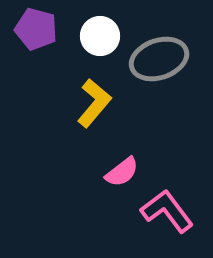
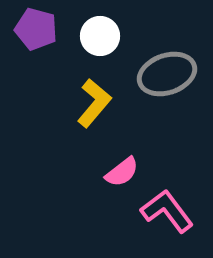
gray ellipse: moved 8 px right, 15 px down
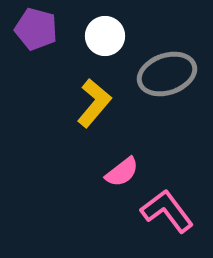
white circle: moved 5 px right
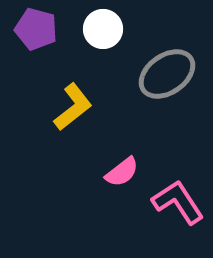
white circle: moved 2 px left, 7 px up
gray ellipse: rotated 16 degrees counterclockwise
yellow L-shape: moved 21 px left, 4 px down; rotated 12 degrees clockwise
pink L-shape: moved 11 px right, 9 px up; rotated 4 degrees clockwise
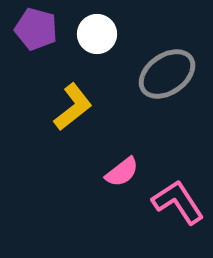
white circle: moved 6 px left, 5 px down
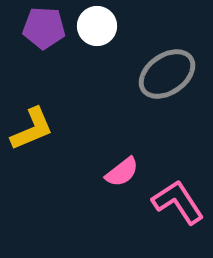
purple pentagon: moved 8 px right, 1 px up; rotated 12 degrees counterclockwise
white circle: moved 8 px up
yellow L-shape: moved 41 px left, 22 px down; rotated 15 degrees clockwise
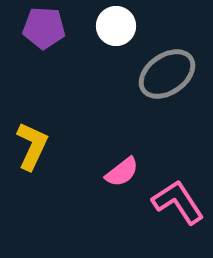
white circle: moved 19 px right
yellow L-shape: moved 17 px down; rotated 42 degrees counterclockwise
